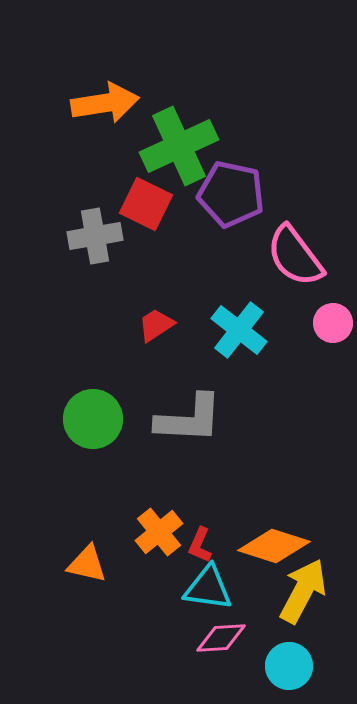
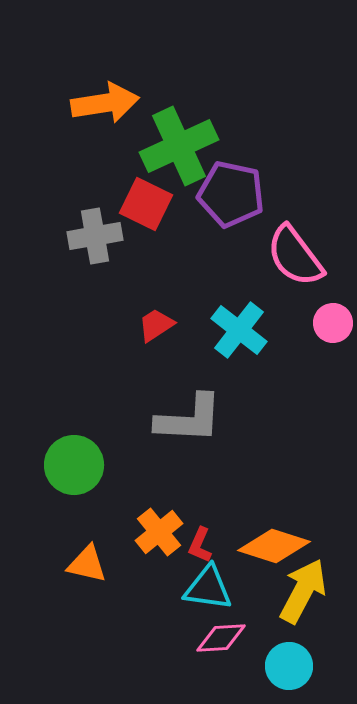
green circle: moved 19 px left, 46 px down
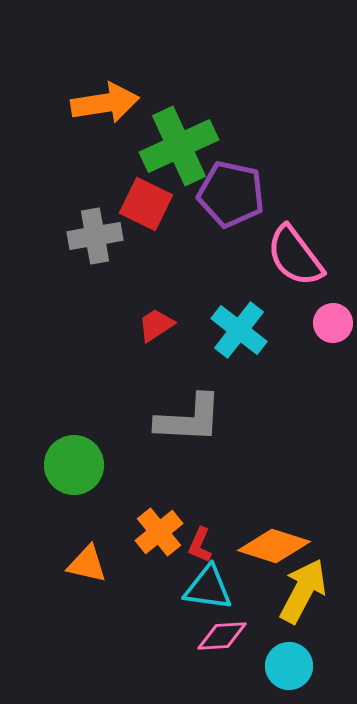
pink diamond: moved 1 px right, 2 px up
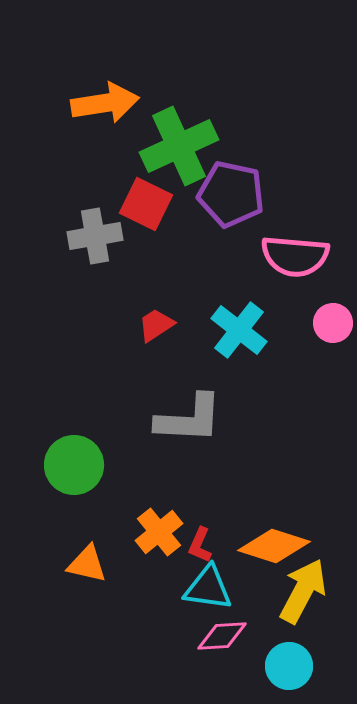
pink semicircle: rotated 48 degrees counterclockwise
